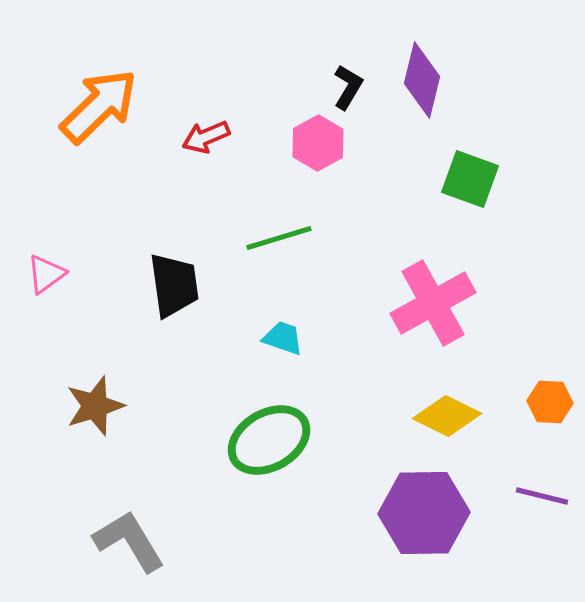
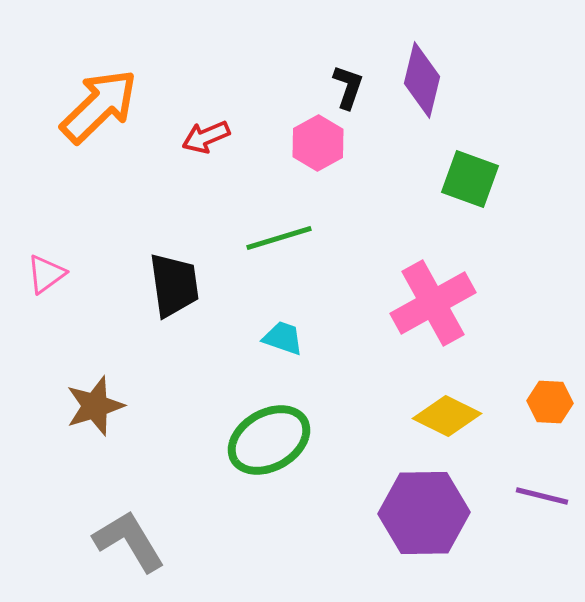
black L-shape: rotated 12 degrees counterclockwise
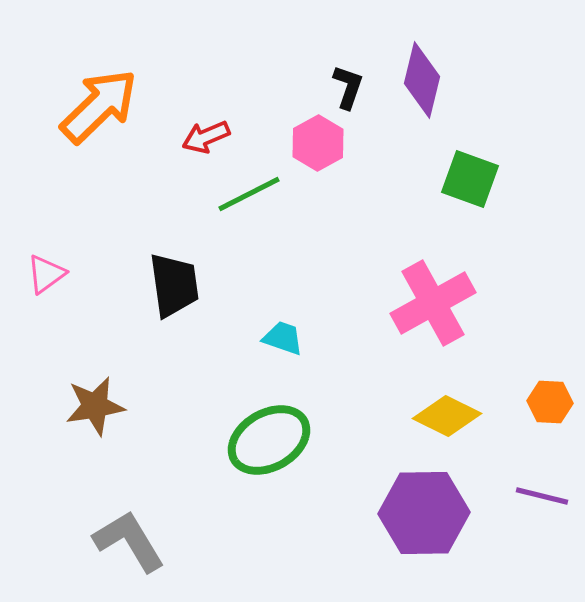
green line: moved 30 px left, 44 px up; rotated 10 degrees counterclockwise
brown star: rotated 8 degrees clockwise
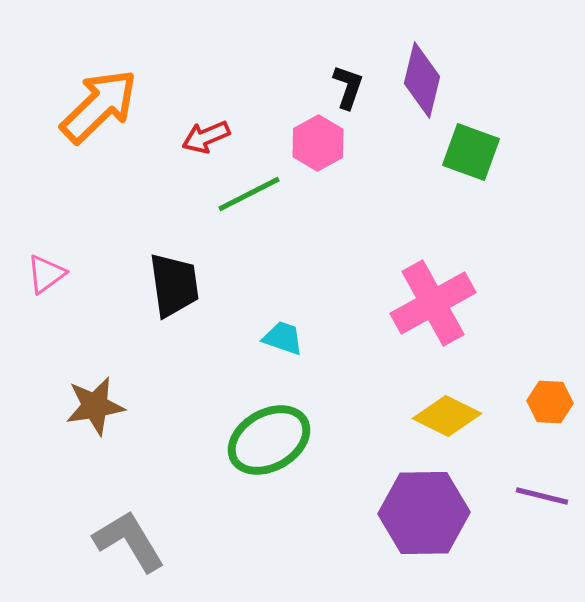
green square: moved 1 px right, 27 px up
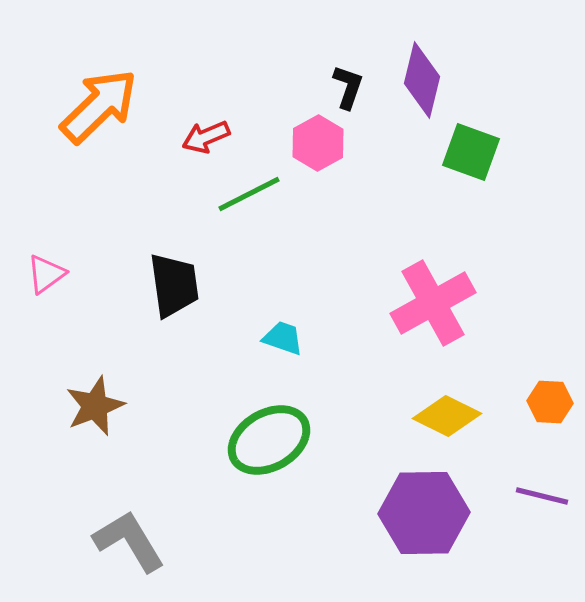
brown star: rotated 12 degrees counterclockwise
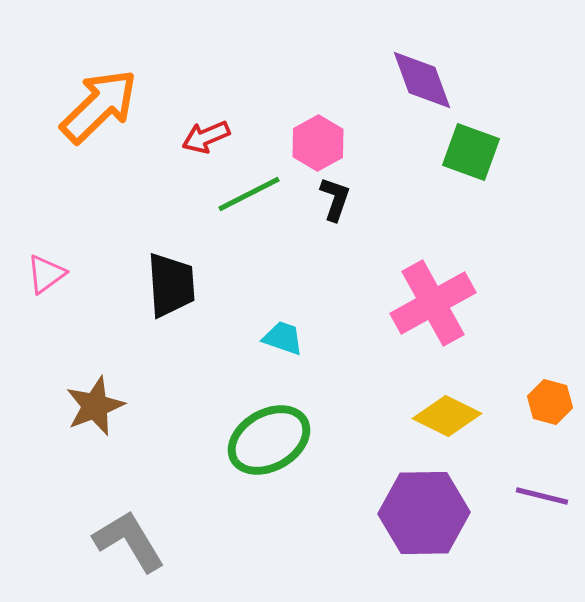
purple diamond: rotated 34 degrees counterclockwise
black L-shape: moved 13 px left, 112 px down
black trapezoid: moved 3 px left; rotated 4 degrees clockwise
orange hexagon: rotated 12 degrees clockwise
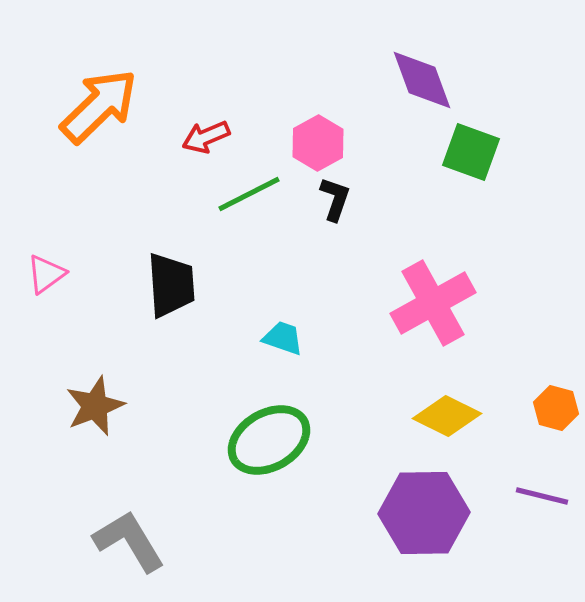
orange hexagon: moved 6 px right, 6 px down
